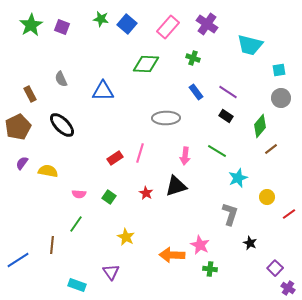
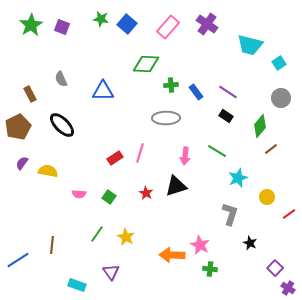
green cross at (193, 58): moved 22 px left, 27 px down; rotated 24 degrees counterclockwise
cyan square at (279, 70): moved 7 px up; rotated 24 degrees counterclockwise
green line at (76, 224): moved 21 px right, 10 px down
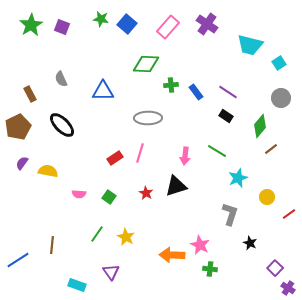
gray ellipse at (166, 118): moved 18 px left
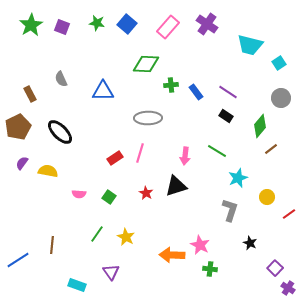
green star at (101, 19): moved 4 px left, 4 px down
black ellipse at (62, 125): moved 2 px left, 7 px down
gray L-shape at (230, 214): moved 4 px up
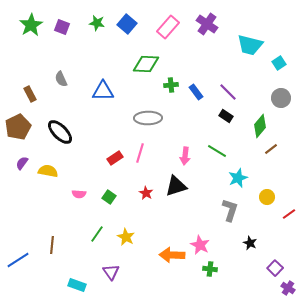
purple line at (228, 92): rotated 12 degrees clockwise
